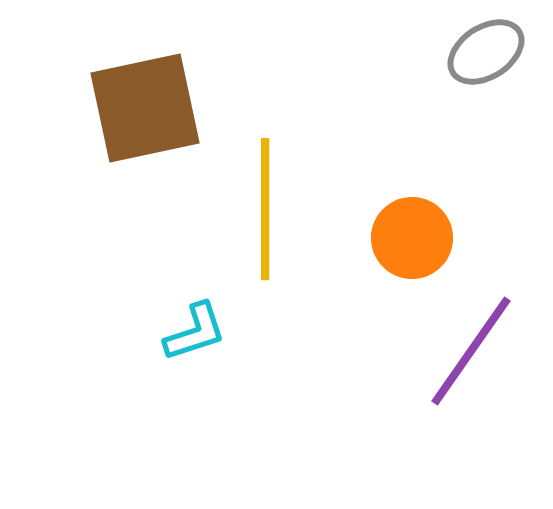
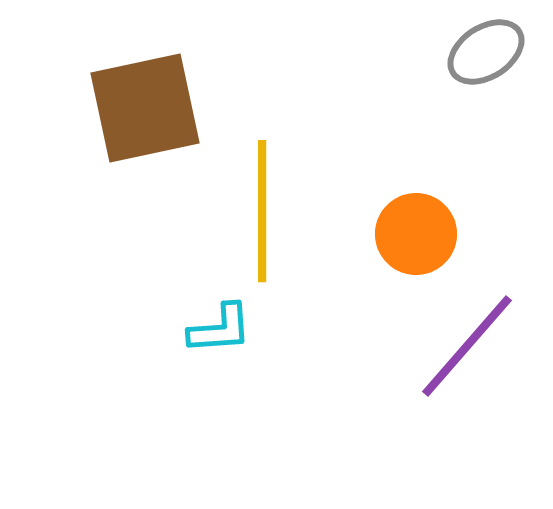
yellow line: moved 3 px left, 2 px down
orange circle: moved 4 px right, 4 px up
cyan L-shape: moved 25 px right, 3 px up; rotated 14 degrees clockwise
purple line: moved 4 px left, 5 px up; rotated 6 degrees clockwise
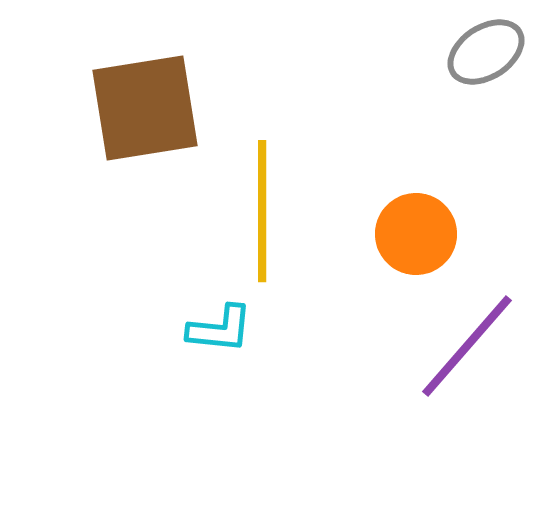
brown square: rotated 3 degrees clockwise
cyan L-shape: rotated 10 degrees clockwise
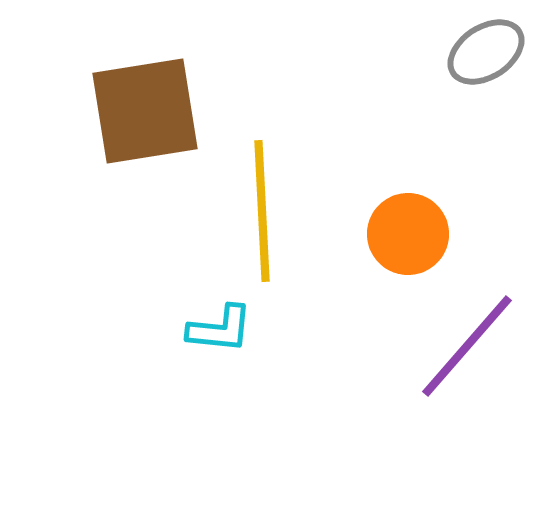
brown square: moved 3 px down
yellow line: rotated 3 degrees counterclockwise
orange circle: moved 8 px left
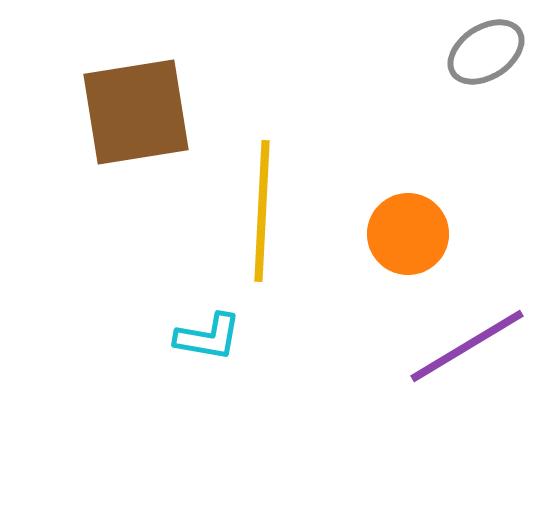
brown square: moved 9 px left, 1 px down
yellow line: rotated 6 degrees clockwise
cyan L-shape: moved 12 px left, 8 px down; rotated 4 degrees clockwise
purple line: rotated 18 degrees clockwise
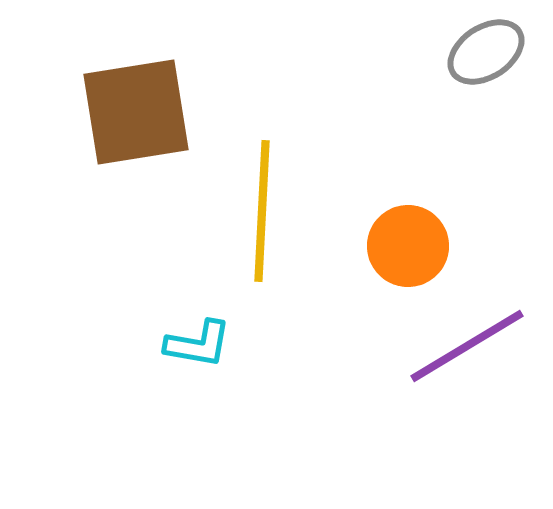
orange circle: moved 12 px down
cyan L-shape: moved 10 px left, 7 px down
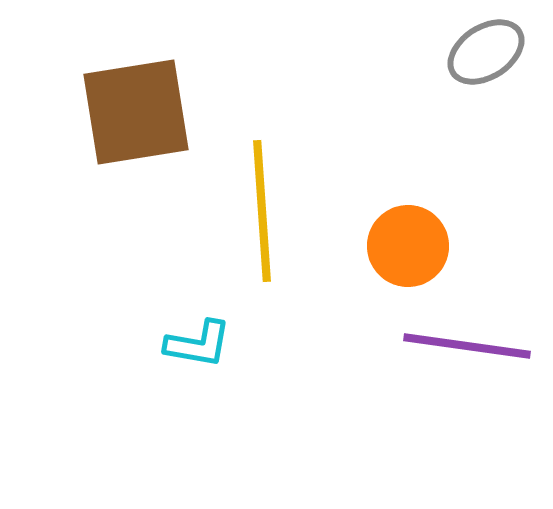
yellow line: rotated 7 degrees counterclockwise
purple line: rotated 39 degrees clockwise
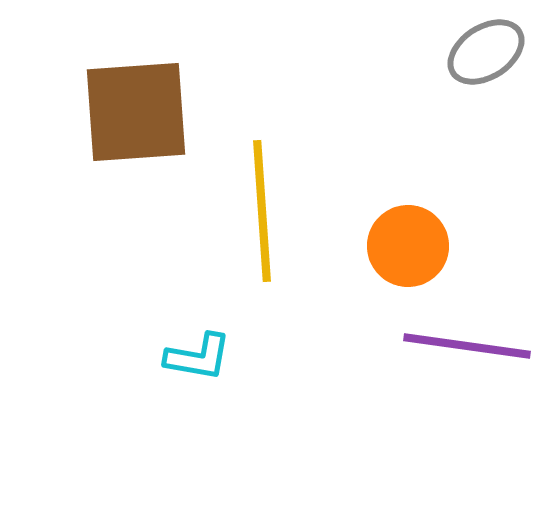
brown square: rotated 5 degrees clockwise
cyan L-shape: moved 13 px down
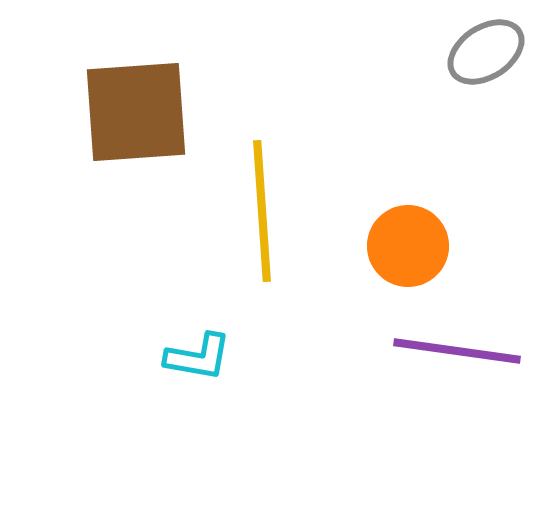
purple line: moved 10 px left, 5 px down
